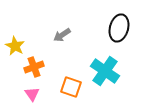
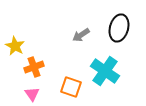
gray arrow: moved 19 px right
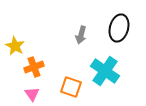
gray arrow: rotated 42 degrees counterclockwise
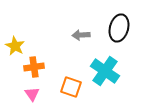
gray arrow: rotated 72 degrees clockwise
orange cross: rotated 12 degrees clockwise
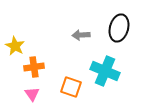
cyan cross: rotated 12 degrees counterclockwise
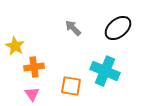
black ellipse: moved 1 px left; rotated 36 degrees clockwise
gray arrow: moved 8 px left, 7 px up; rotated 48 degrees clockwise
orange square: moved 1 px up; rotated 10 degrees counterclockwise
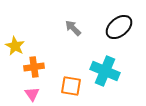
black ellipse: moved 1 px right, 1 px up
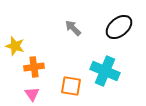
yellow star: rotated 12 degrees counterclockwise
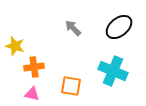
cyan cross: moved 8 px right
pink triangle: rotated 42 degrees counterclockwise
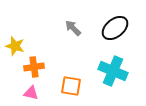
black ellipse: moved 4 px left, 1 px down
pink triangle: moved 1 px left, 1 px up
